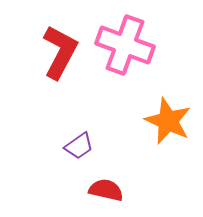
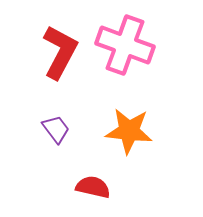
orange star: moved 39 px left, 10 px down; rotated 18 degrees counterclockwise
purple trapezoid: moved 23 px left, 17 px up; rotated 92 degrees counterclockwise
red semicircle: moved 13 px left, 3 px up
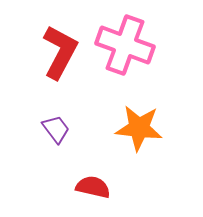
orange star: moved 10 px right, 3 px up
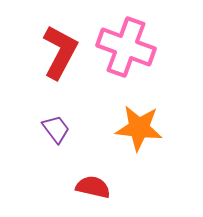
pink cross: moved 1 px right, 2 px down
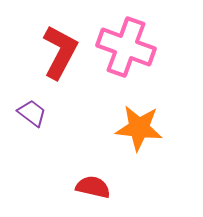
purple trapezoid: moved 24 px left, 16 px up; rotated 16 degrees counterclockwise
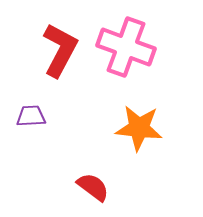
red L-shape: moved 2 px up
purple trapezoid: moved 1 px left, 3 px down; rotated 40 degrees counterclockwise
red semicircle: rotated 24 degrees clockwise
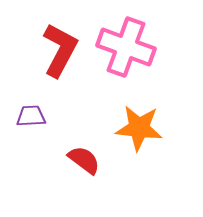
red semicircle: moved 9 px left, 27 px up
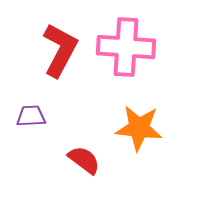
pink cross: rotated 16 degrees counterclockwise
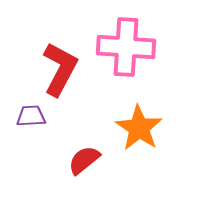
red L-shape: moved 19 px down
orange star: rotated 27 degrees clockwise
red semicircle: rotated 76 degrees counterclockwise
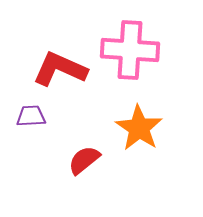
pink cross: moved 4 px right, 3 px down
red L-shape: rotated 94 degrees counterclockwise
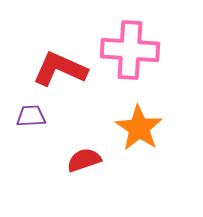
red semicircle: rotated 20 degrees clockwise
